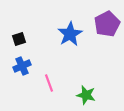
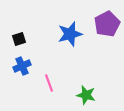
blue star: rotated 15 degrees clockwise
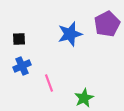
black square: rotated 16 degrees clockwise
green star: moved 2 px left, 3 px down; rotated 30 degrees clockwise
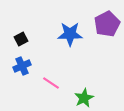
blue star: rotated 15 degrees clockwise
black square: moved 2 px right; rotated 24 degrees counterclockwise
pink line: moved 2 px right; rotated 36 degrees counterclockwise
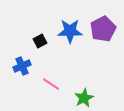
purple pentagon: moved 4 px left, 5 px down
blue star: moved 3 px up
black square: moved 19 px right, 2 px down
pink line: moved 1 px down
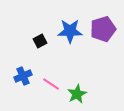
purple pentagon: rotated 10 degrees clockwise
blue cross: moved 1 px right, 10 px down
green star: moved 7 px left, 4 px up
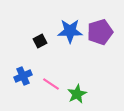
purple pentagon: moved 3 px left, 3 px down
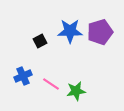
green star: moved 1 px left, 3 px up; rotated 18 degrees clockwise
